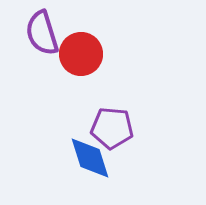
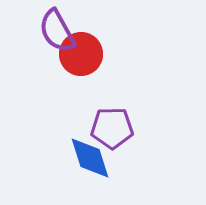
purple semicircle: moved 15 px right, 2 px up; rotated 12 degrees counterclockwise
purple pentagon: rotated 6 degrees counterclockwise
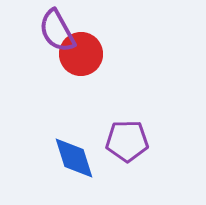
purple pentagon: moved 15 px right, 13 px down
blue diamond: moved 16 px left
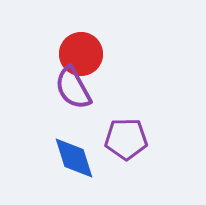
purple semicircle: moved 16 px right, 57 px down
purple pentagon: moved 1 px left, 2 px up
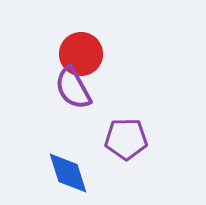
blue diamond: moved 6 px left, 15 px down
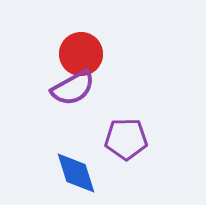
purple semicircle: rotated 90 degrees counterclockwise
blue diamond: moved 8 px right
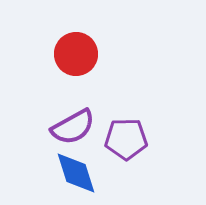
red circle: moved 5 px left
purple semicircle: moved 39 px down
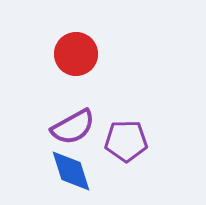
purple pentagon: moved 2 px down
blue diamond: moved 5 px left, 2 px up
